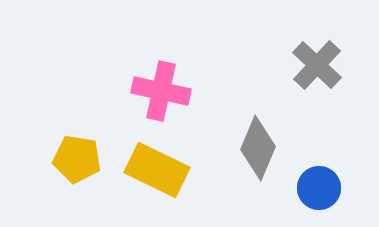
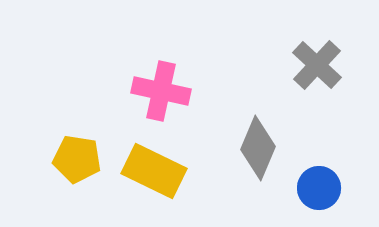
yellow rectangle: moved 3 px left, 1 px down
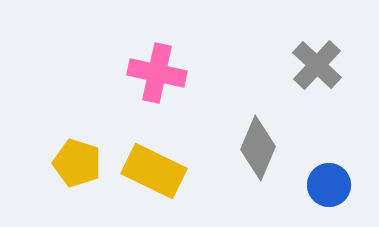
pink cross: moved 4 px left, 18 px up
yellow pentagon: moved 4 px down; rotated 9 degrees clockwise
blue circle: moved 10 px right, 3 px up
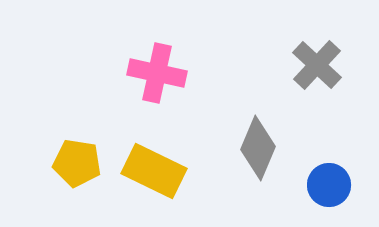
yellow pentagon: rotated 9 degrees counterclockwise
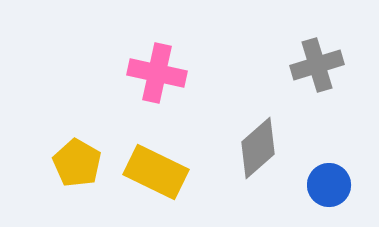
gray cross: rotated 30 degrees clockwise
gray diamond: rotated 26 degrees clockwise
yellow pentagon: rotated 21 degrees clockwise
yellow rectangle: moved 2 px right, 1 px down
